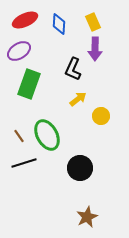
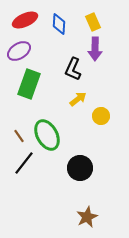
black line: rotated 35 degrees counterclockwise
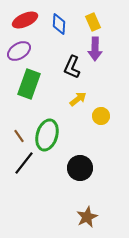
black L-shape: moved 1 px left, 2 px up
green ellipse: rotated 44 degrees clockwise
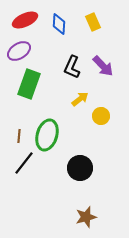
purple arrow: moved 8 px right, 17 px down; rotated 45 degrees counterclockwise
yellow arrow: moved 2 px right
brown line: rotated 40 degrees clockwise
brown star: moved 1 px left; rotated 10 degrees clockwise
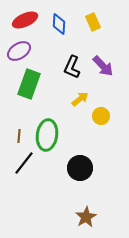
green ellipse: rotated 8 degrees counterclockwise
brown star: rotated 15 degrees counterclockwise
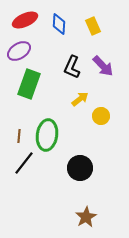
yellow rectangle: moved 4 px down
